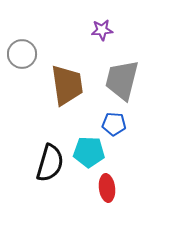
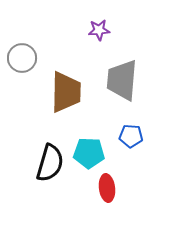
purple star: moved 3 px left
gray circle: moved 4 px down
gray trapezoid: rotated 9 degrees counterclockwise
brown trapezoid: moved 1 px left, 7 px down; rotated 9 degrees clockwise
blue pentagon: moved 17 px right, 12 px down
cyan pentagon: moved 1 px down
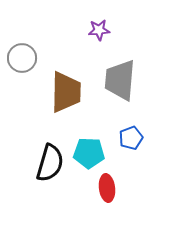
gray trapezoid: moved 2 px left
blue pentagon: moved 2 px down; rotated 25 degrees counterclockwise
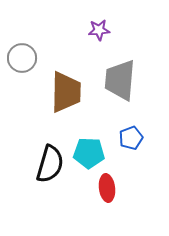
black semicircle: moved 1 px down
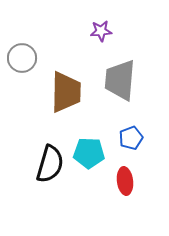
purple star: moved 2 px right, 1 px down
red ellipse: moved 18 px right, 7 px up
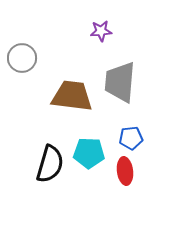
gray trapezoid: moved 2 px down
brown trapezoid: moved 6 px right, 4 px down; rotated 84 degrees counterclockwise
blue pentagon: rotated 15 degrees clockwise
red ellipse: moved 10 px up
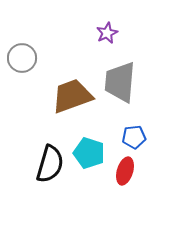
purple star: moved 6 px right, 2 px down; rotated 20 degrees counterclockwise
brown trapezoid: rotated 27 degrees counterclockwise
blue pentagon: moved 3 px right, 1 px up
cyan pentagon: rotated 16 degrees clockwise
red ellipse: rotated 24 degrees clockwise
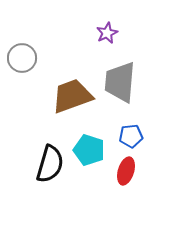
blue pentagon: moved 3 px left, 1 px up
cyan pentagon: moved 3 px up
red ellipse: moved 1 px right
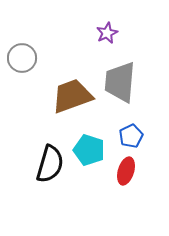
blue pentagon: rotated 20 degrees counterclockwise
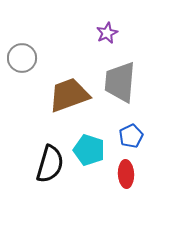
brown trapezoid: moved 3 px left, 1 px up
red ellipse: moved 3 px down; rotated 20 degrees counterclockwise
